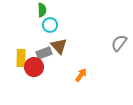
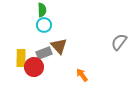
cyan circle: moved 6 px left
gray semicircle: moved 1 px up
orange arrow: moved 1 px right; rotated 72 degrees counterclockwise
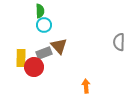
green semicircle: moved 2 px left, 1 px down
gray semicircle: rotated 36 degrees counterclockwise
orange arrow: moved 4 px right, 11 px down; rotated 32 degrees clockwise
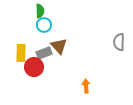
yellow rectangle: moved 5 px up
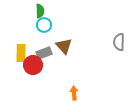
brown triangle: moved 5 px right
red circle: moved 1 px left, 2 px up
orange arrow: moved 12 px left, 7 px down
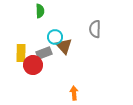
cyan circle: moved 11 px right, 12 px down
gray semicircle: moved 24 px left, 13 px up
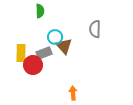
orange arrow: moved 1 px left
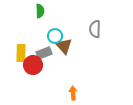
cyan circle: moved 1 px up
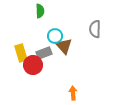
yellow rectangle: rotated 18 degrees counterclockwise
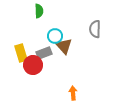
green semicircle: moved 1 px left
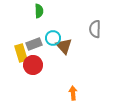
cyan circle: moved 2 px left, 2 px down
gray rectangle: moved 10 px left, 9 px up
